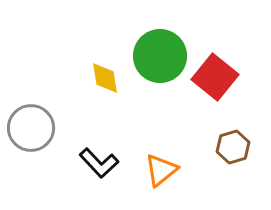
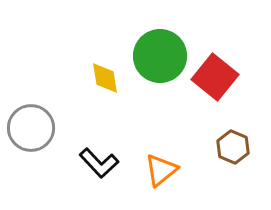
brown hexagon: rotated 20 degrees counterclockwise
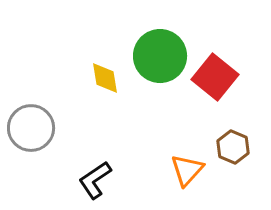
black L-shape: moved 4 px left, 17 px down; rotated 99 degrees clockwise
orange triangle: moved 26 px right; rotated 9 degrees counterclockwise
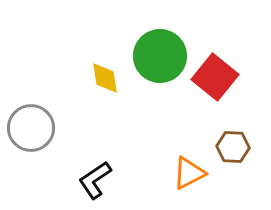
brown hexagon: rotated 20 degrees counterclockwise
orange triangle: moved 2 px right, 3 px down; rotated 21 degrees clockwise
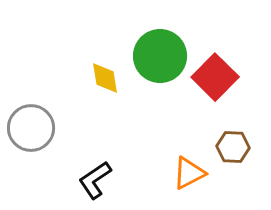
red square: rotated 6 degrees clockwise
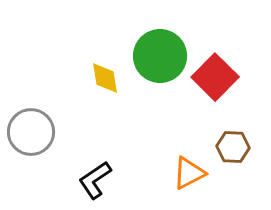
gray circle: moved 4 px down
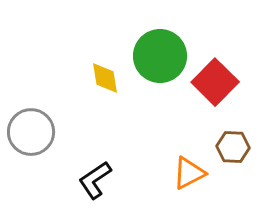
red square: moved 5 px down
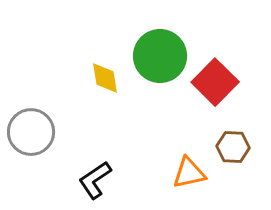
orange triangle: rotated 15 degrees clockwise
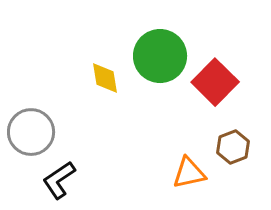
brown hexagon: rotated 24 degrees counterclockwise
black L-shape: moved 36 px left
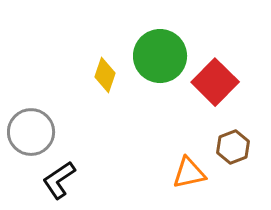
yellow diamond: moved 3 px up; rotated 28 degrees clockwise
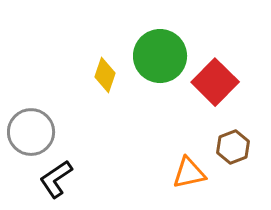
black L-shape: moved 3 px left, 1 px up
